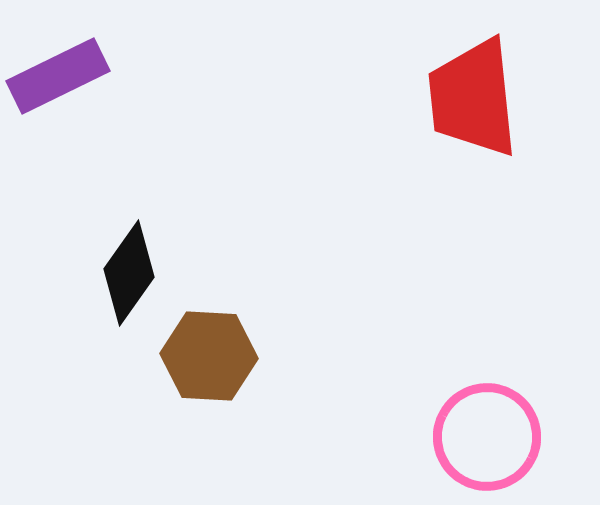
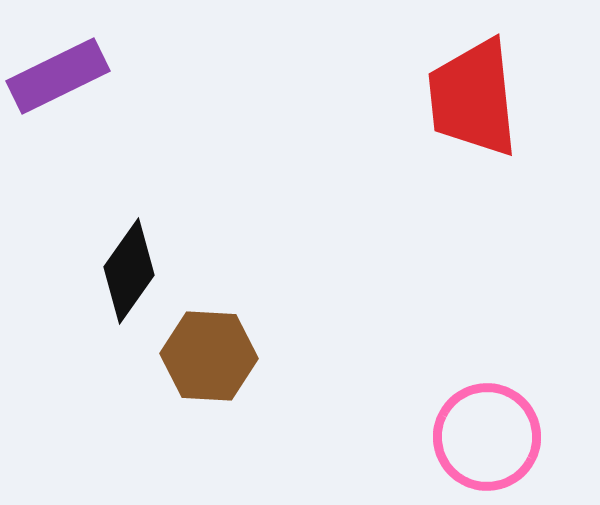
black diamond: moved 2 px up
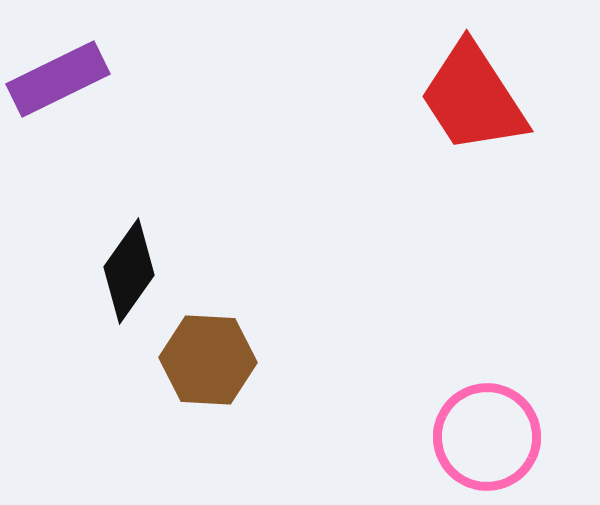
purple rectangle: moved 3 px down
red trapezoid: rotated 27 degrees counterclockwise
brown hexagon: moved 1 px left, 4 px down
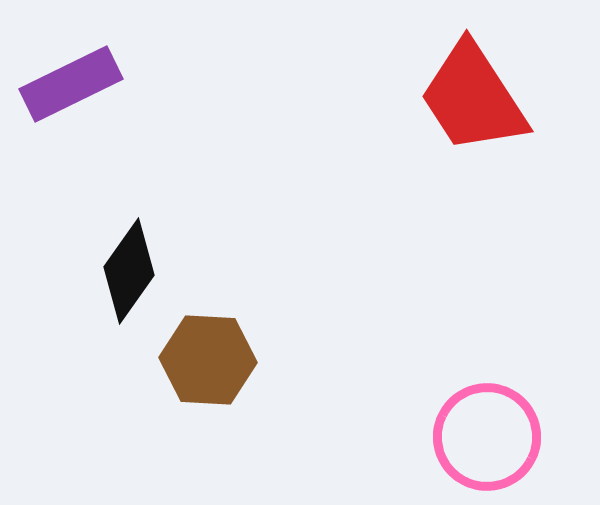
purple rectangle: moved 13 px right, 5 px down
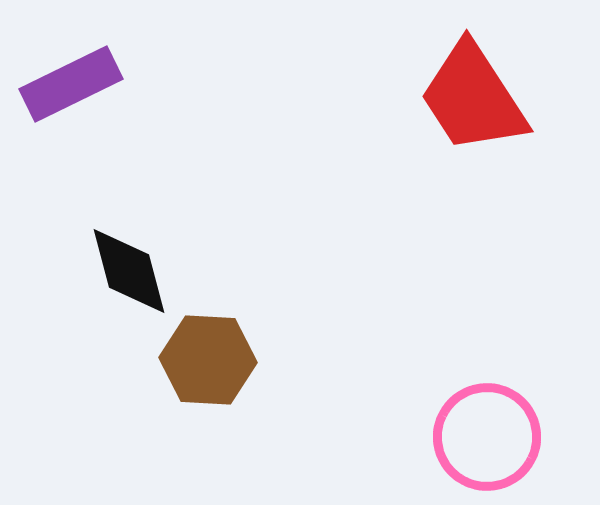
black diamond: rotated 50 degrees counterclockwise
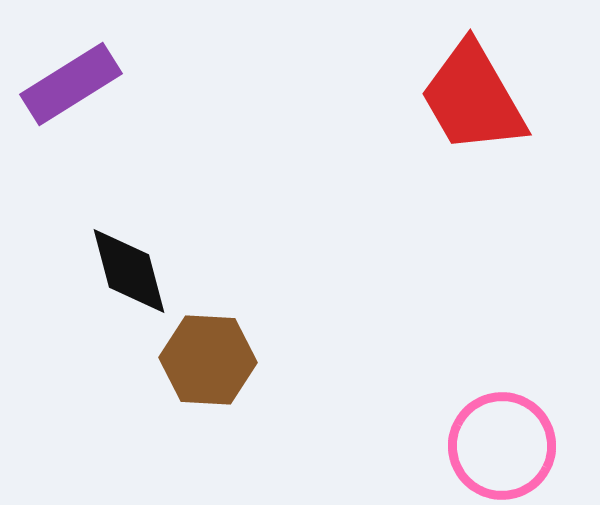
purple rectangle: rotated 6 degrees counterclockwise
red trapezoid: rotated 3 degrees clockwise
pink circle: moved 15 px right, 9 px down
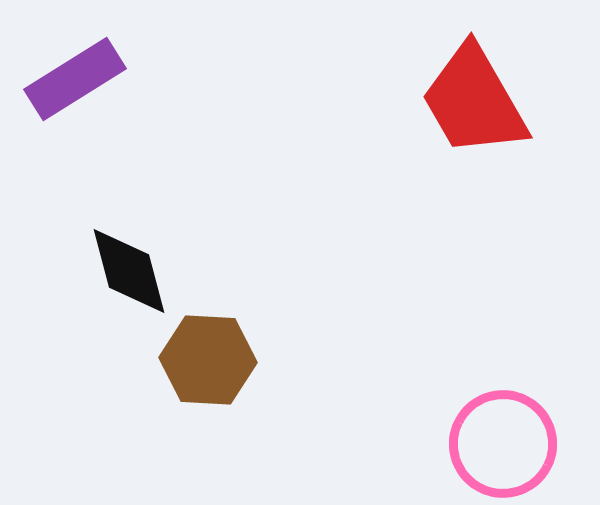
purple rectangle: moved 4 px right, 5 px up
red trapezoid: moved 1 px right, 3 px down
pink circle: moved 1 px right, 2 px up
